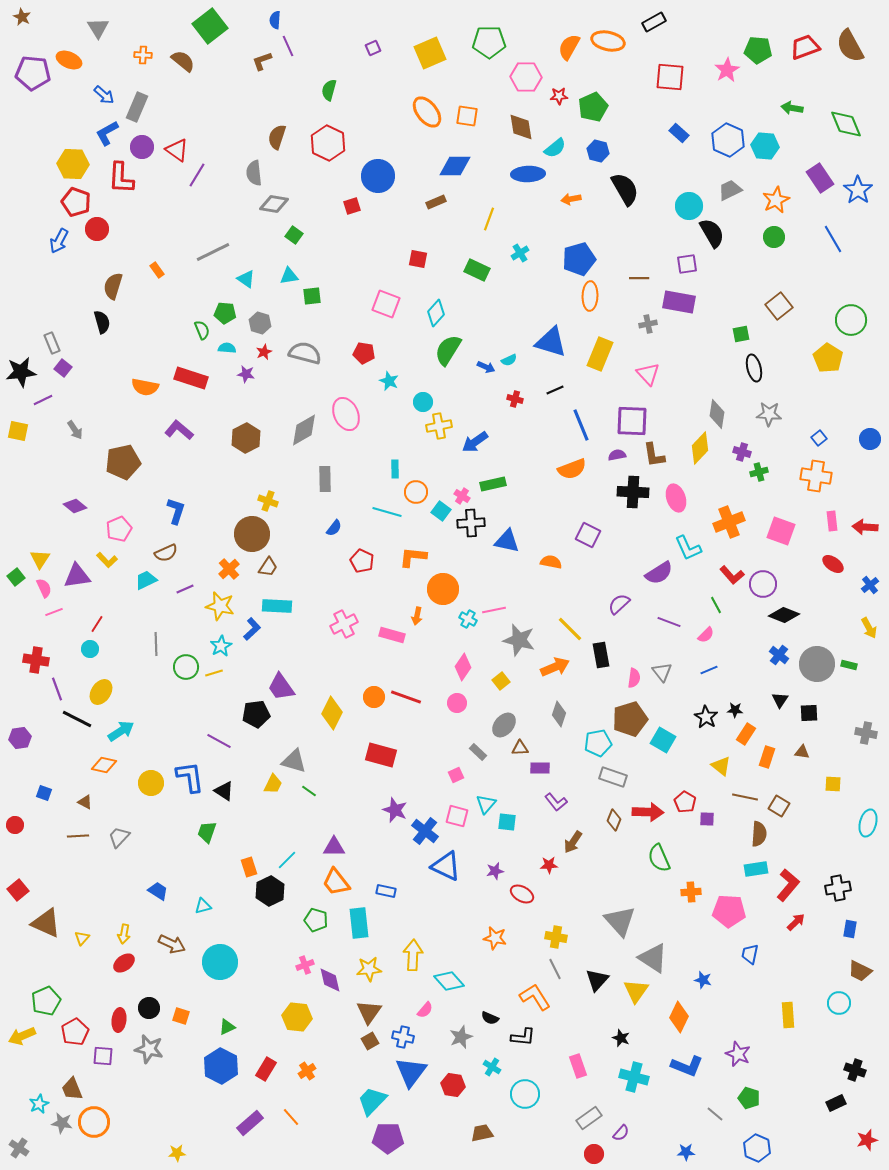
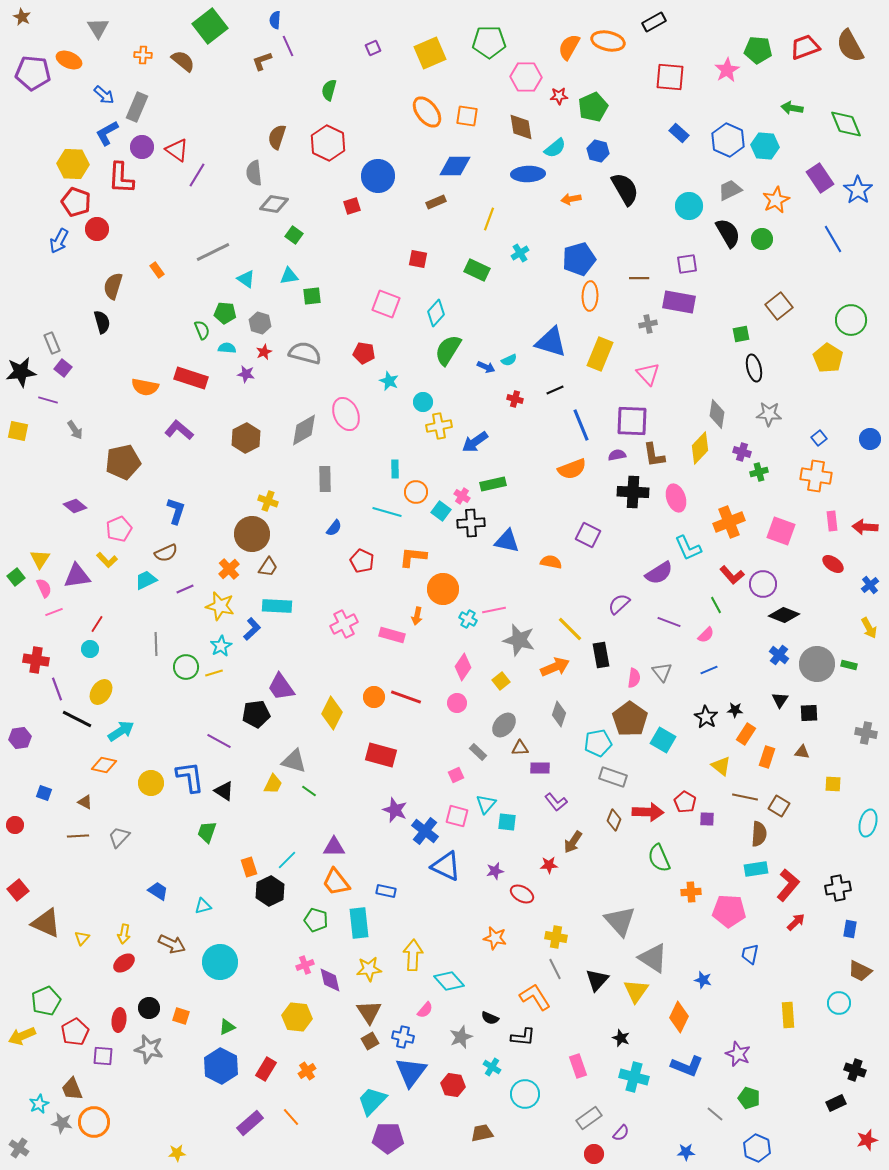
black semicircle at (712, 233): moved 16 px right
green circle at (774, 237): moved 12 px left, 2 px down
purple line at (43, 400): moved 5 px right; rotated 42 degrees clockwise
brown pentagon at (630, 719): rotated 20 degrees counterclockwise
brown triangle at (369, 1012): rotated 8 degrees counterclockwise
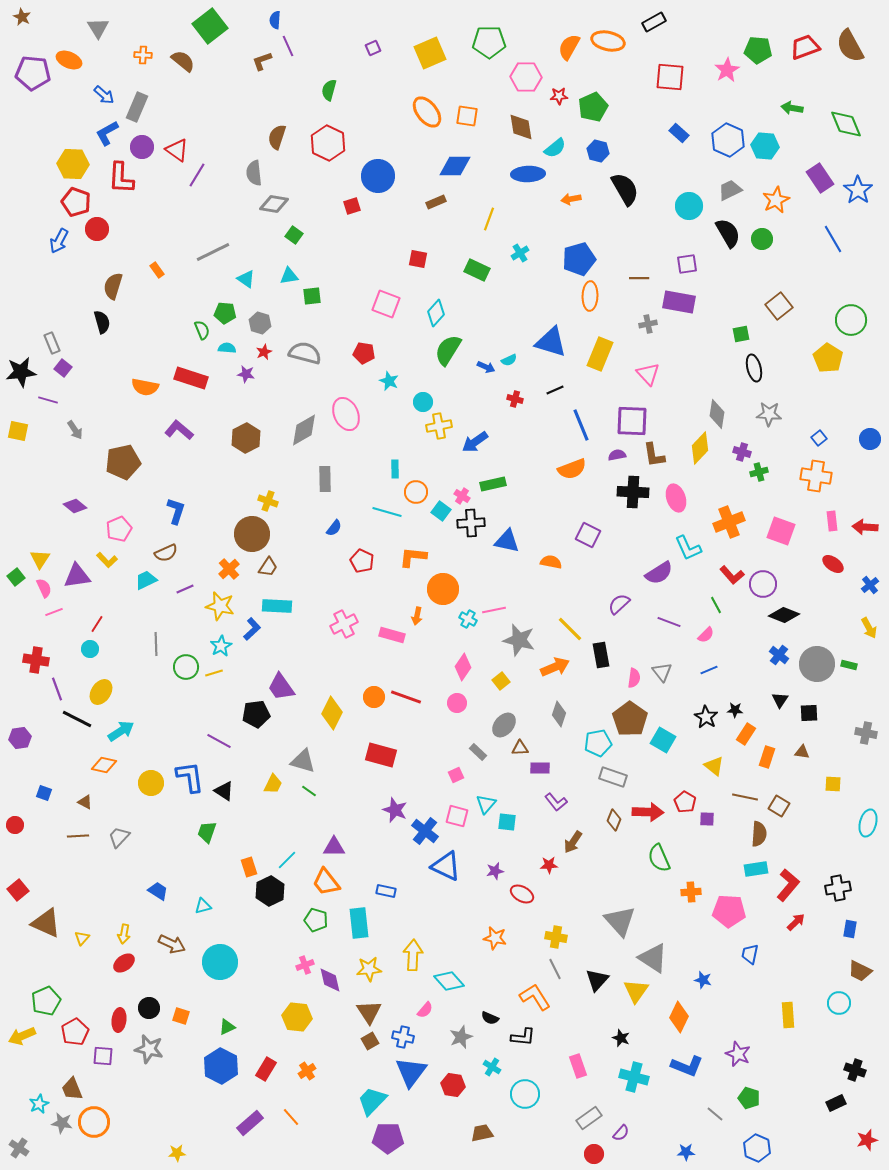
gray triangle at (294, 761): moved 9 px right
yellow triangle at (721, 766): moved 7 px left
orange trapezoid at (336, 882): moved 10 px left
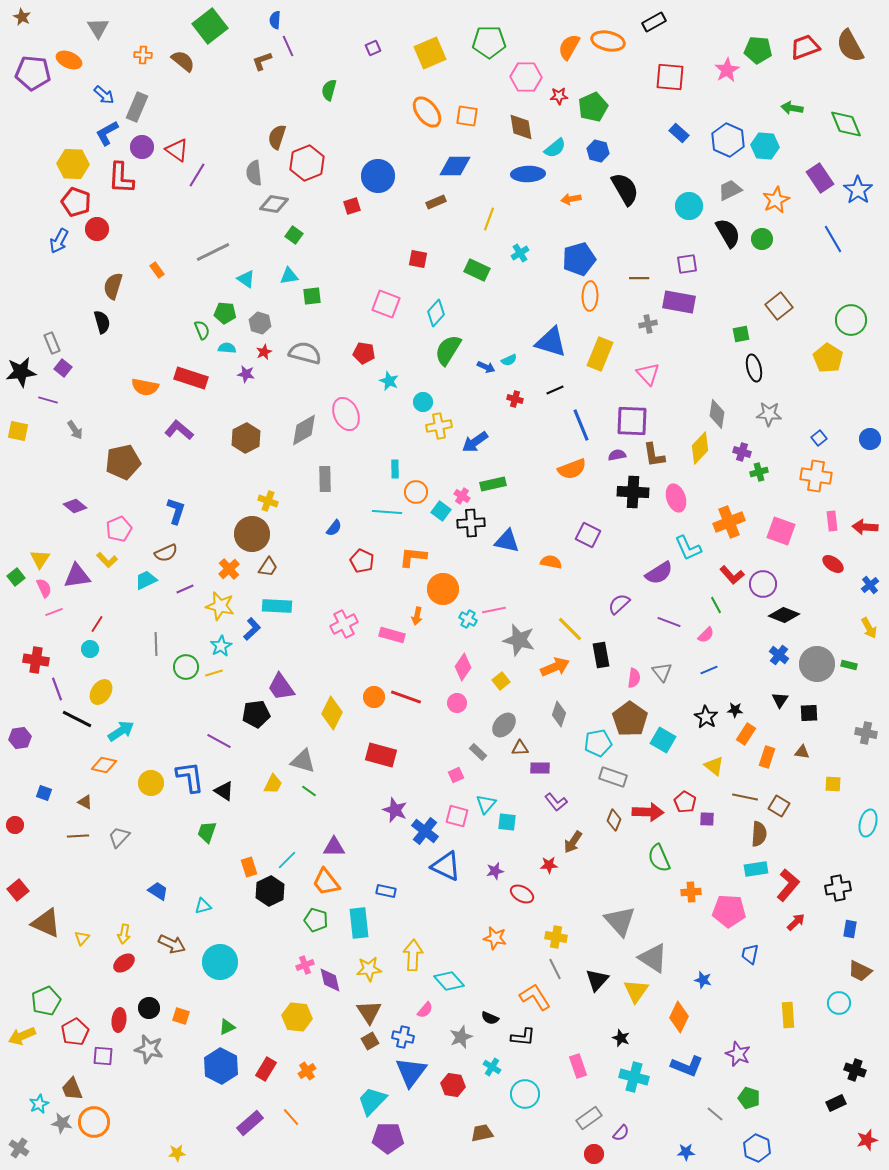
red hexagon at (328, 143): moved 21 px left, 20 px down; rotated 12 degrees clockwise
cyan line at (387, 512): rotated 12 degrees counterclockwise
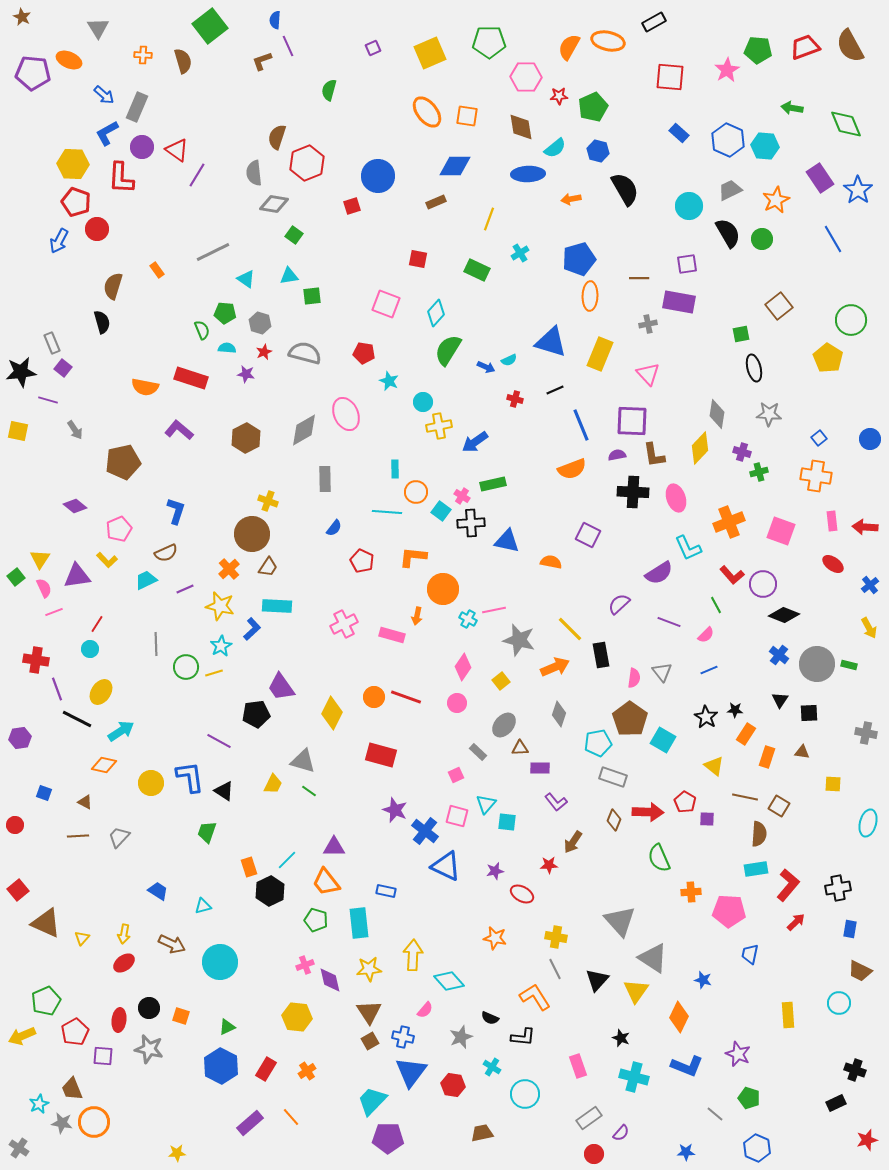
brown semicircle at (183, 61): rotated 35 degrees clockwise
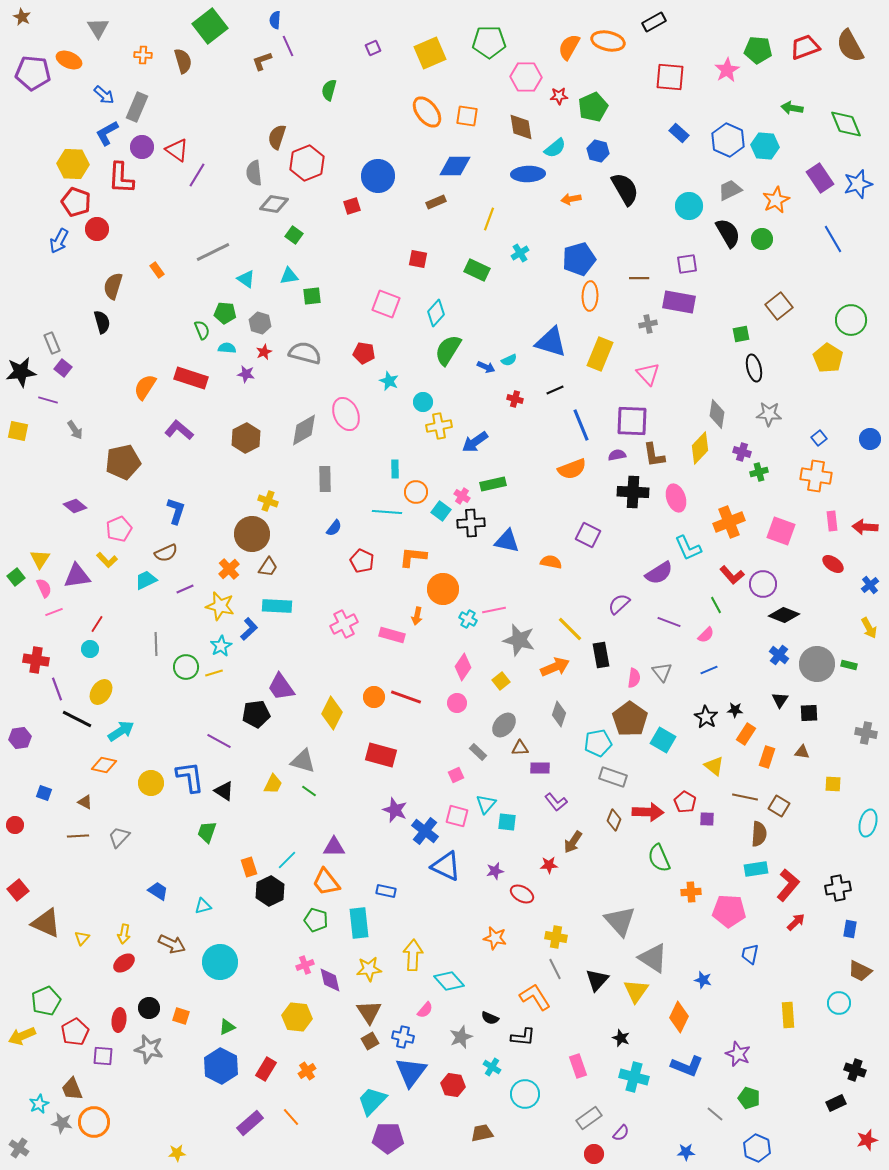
blue star at (858, 190): moved 6 px up; rotated 20 degrees clockwise
orange semicircle at (145, 387): rotated 112 degrees clockwise
blue L-shape at (252, 629): moved 3 px left
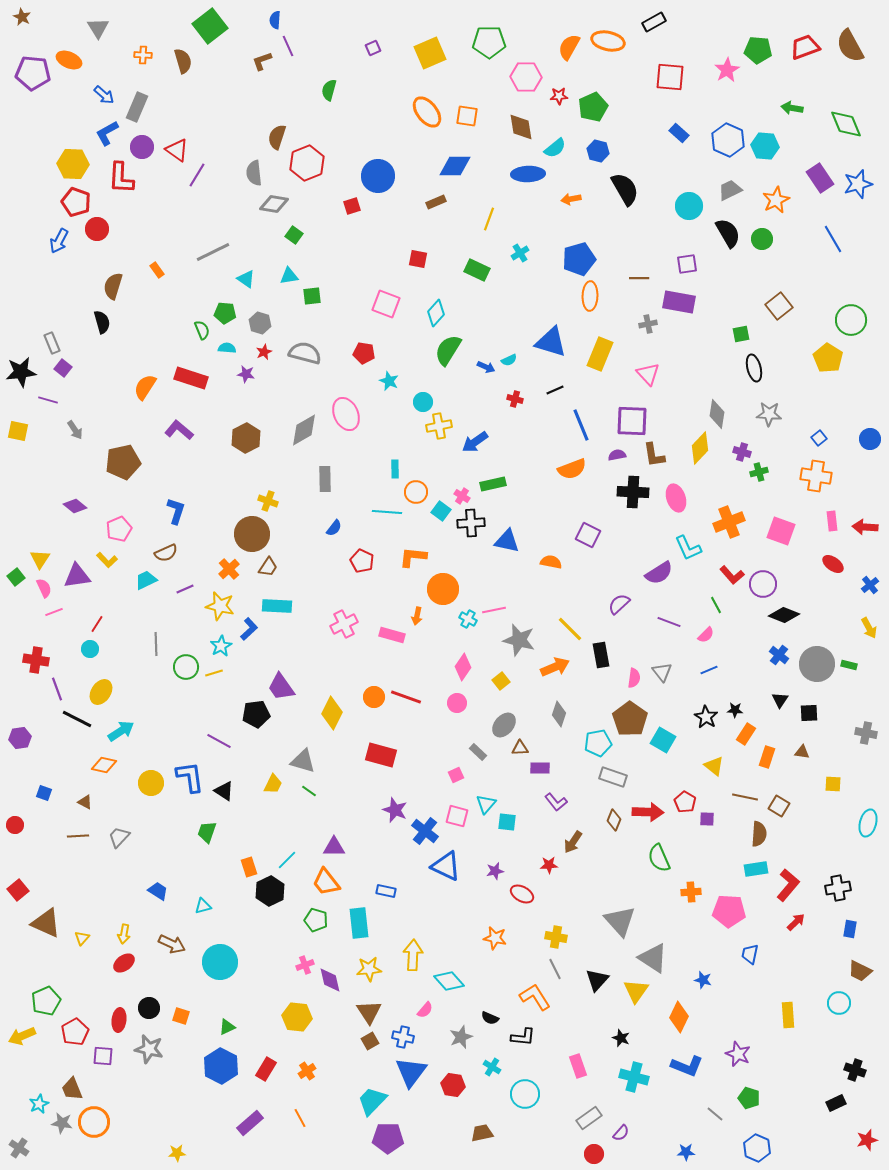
orange line at (291, 1117): moved 9 px right, 1 px down; rotated 12 degrees clockwise
